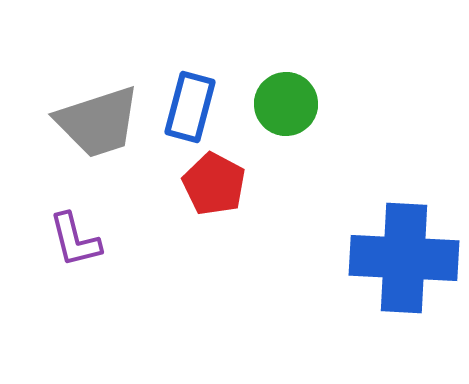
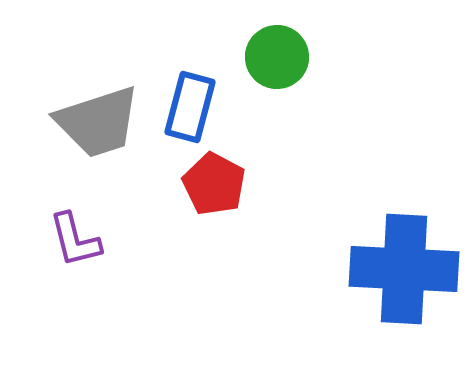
green circle: moved 9 px left, 47 px up
blue cross: moved 11 px down
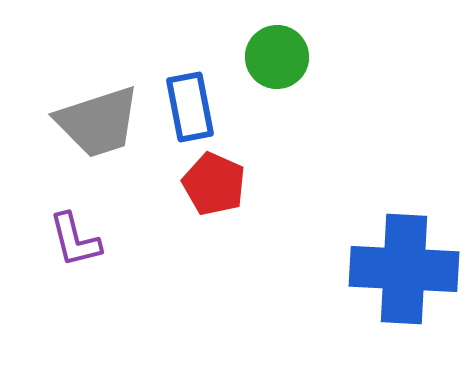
blue rectangle: rotated 26 degrees counterclockwise
red pentagon: rotated 4 degrees counterclockwise
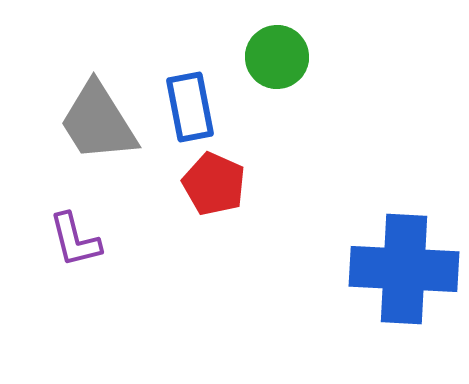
gray trapezoid: rotated 76 degrees clockwise
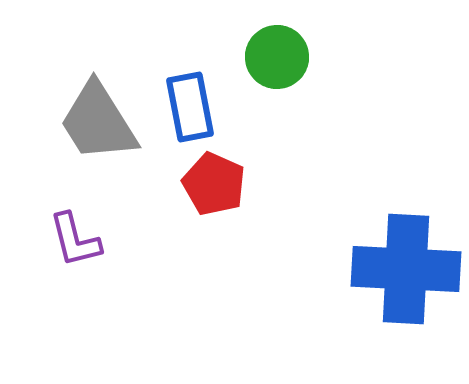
blue cross: moved 2 px right
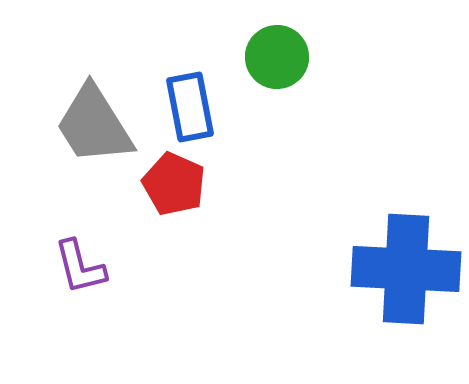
gray trapezoid: moved 4 px left, 3 px down
red pentagon: moved 40 px left
purple L-shape: moved 5 px right, 27 px down
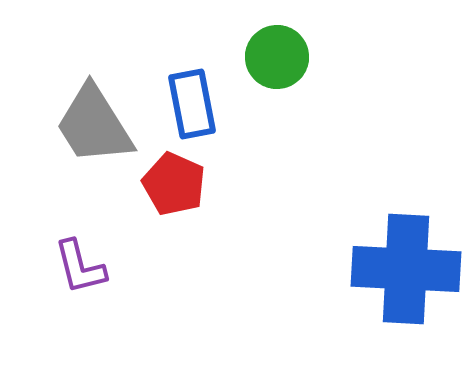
blue rectangle: moved 2 px right, 3 px up
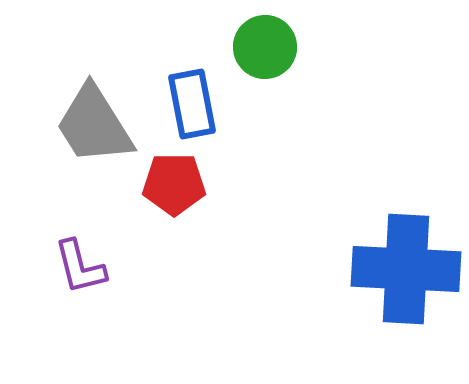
green circle: moved 12 px left, 10 px up
red pentagon: rotated 24 degrees counterclockwise
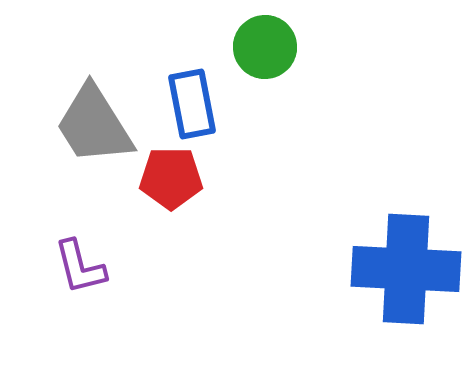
red pentagon: moved 3 px left, 6 px up
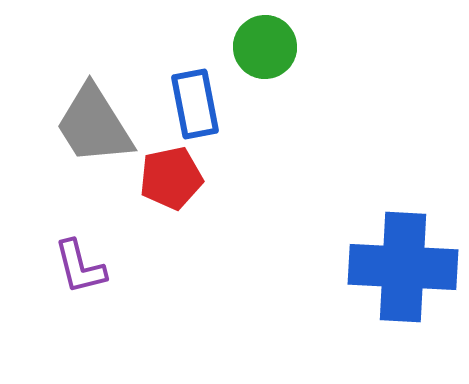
blue rectangle: moved 3 px right
red pentagon: rotated 12 degrees counterclockwise
blue cross: moved 3 px left, 2 px up
